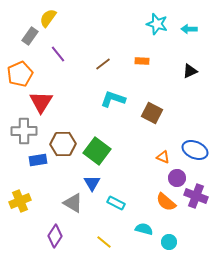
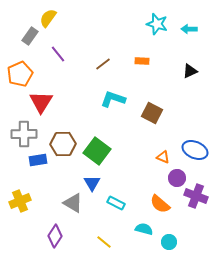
gray cross: moved 3 px down
orange semicircle: moved 6 px left, 2 px down
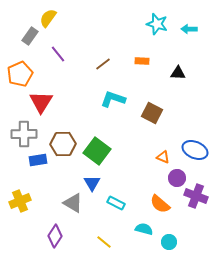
black triangle: moved 12 px left, 2 px down; rotated 28 degrees clockwise
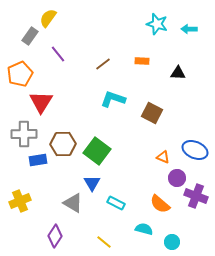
cyan circle: moved 3 px right
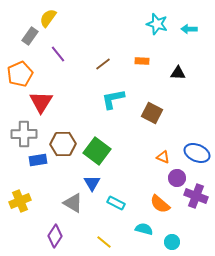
cyan L-shape: rotated 30 degrees counterclockwise
blue ellipse: moved 2 px right, 3 px down
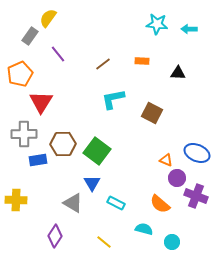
cyan star: rotated 10 degrees counterclockwise
orange triangle: moved 3 px right, 3 px down
yellow cross: moved 4 px left, 1 px up; rotated 25 degrees clockwise
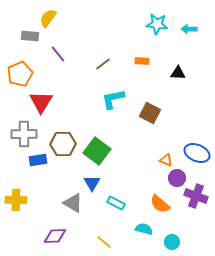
gray rectangle: rotated 60 degrees clockwise
brown square: moved 2 px left
purple diamond: rotated 55 degrees clockwise
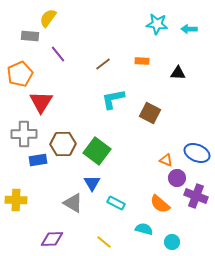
purple diamond: moved 3 px left, 3 px down
